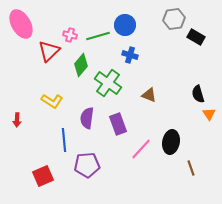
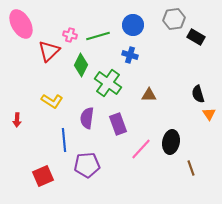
blue circle: moved 8 px right
green diamond: rotated 15 degrees counterclockwise
brown triangle: rotated 21 degrees counterclockwise
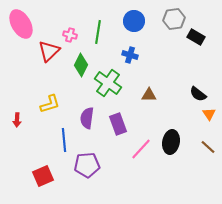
blue circle: moved 1 px right, 4 px up
green line: moved 4 px up; rotated 65 degrees counterclockwise
black semicircle: rotated 36 degrees counterclockwise
yellow L-shape: moved 2 px left, 3 px down; rotated 50 degrees counterclockwise
brown line: moved 17 px right, 21 px up; rotated 28 degrees counterclockwise
